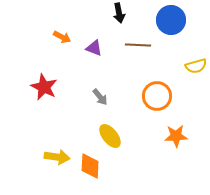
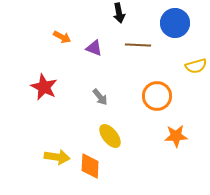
blue circle: moved 4 px right, 3 px down
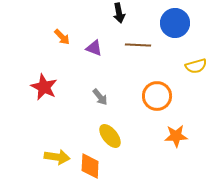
orange arrow: rotated 18 degrees clockwise
